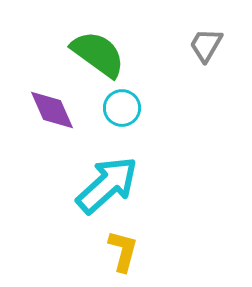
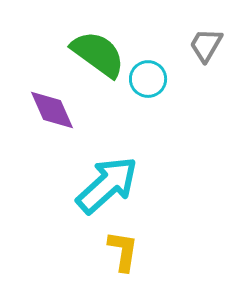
cyan circle: moved 26 px right, 29 px up
yellow L-shape: rotated 6 degrees counterclockwise
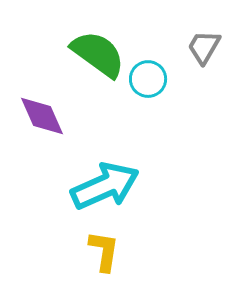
gray trapezoid: moved 2 px left, 2 px down
purple diamond: moved 10 px left, 6 px down
cyan arrow: moved 2 px left, 1 px down; rotated 18 degrees clockwise
yellow L-shape: moved 19 px left
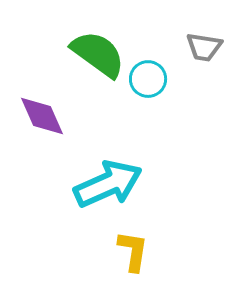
gray trapezoid: rotated 111 degrees counterclockwise
cyan arrow: moved 3 px right, 2 px up
yellow L-shape: moved 29 px right
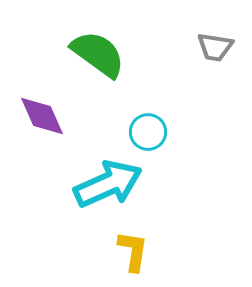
gray trapezoid: moved 11 px right
cyan circle: moved 53 px down
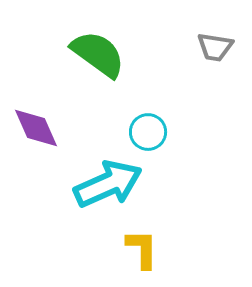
purple diamond: moved 6 px left, 12 px down
yellow L-shape: moved 9 px right, 2 px up; rotated 9 degrees counterclockwise
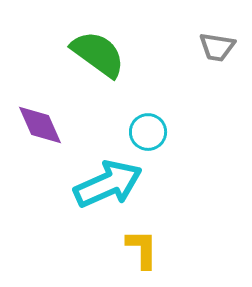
gray trapezoid: moved 2 px right
purple diamond: moved 4 px right, 3 px up
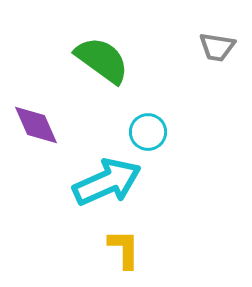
green semicircle: moved 4 px right, 6 px down
purple diamond: moved 4 px left
cyan arrow: moved 1 px left, 2 px up
yellow L-shape: moved 18 px left
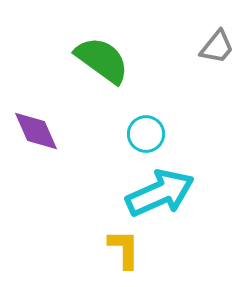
gray trapezoid: rotated 60 degrees counterclockwise
purple diamond: moved 6 px down
cyan circle: moved 2 px left, 2 px down
cyan arrow: moved 53 px right, 11 px down
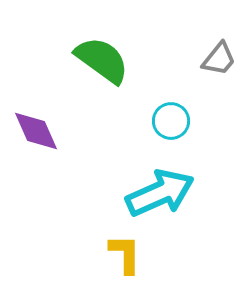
gray trapezoid: moved 2 px right, 12 px down
cyan circle: moved 25 px right, 13 px up
yellow L-shape: moved 1 px right, 5 px down
